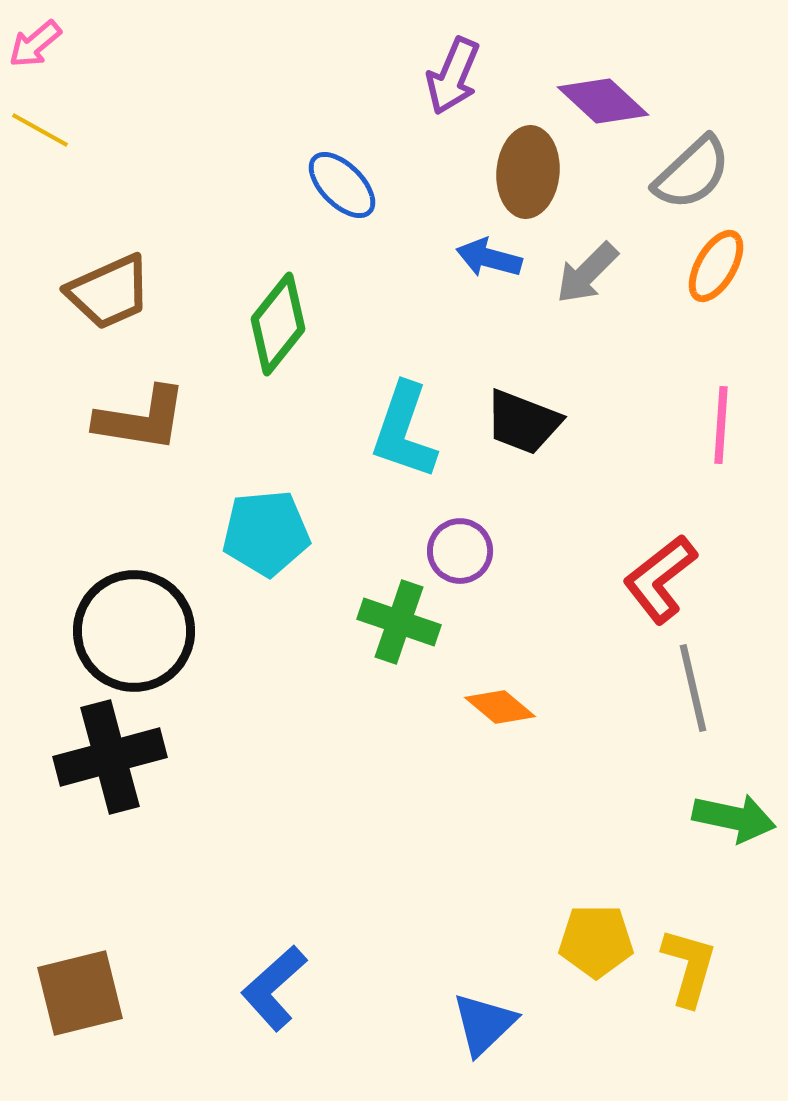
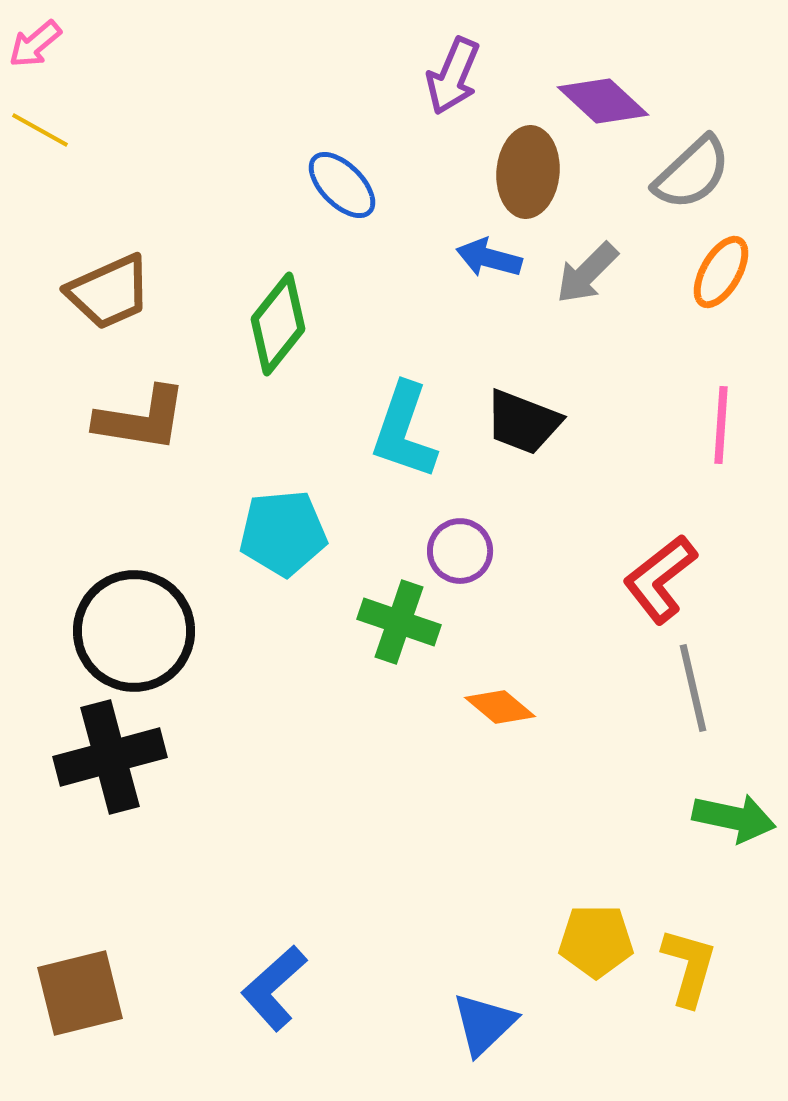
orange ellipse: moved 5 px right, 6 px down
cyan pentagon: moved 17 px right
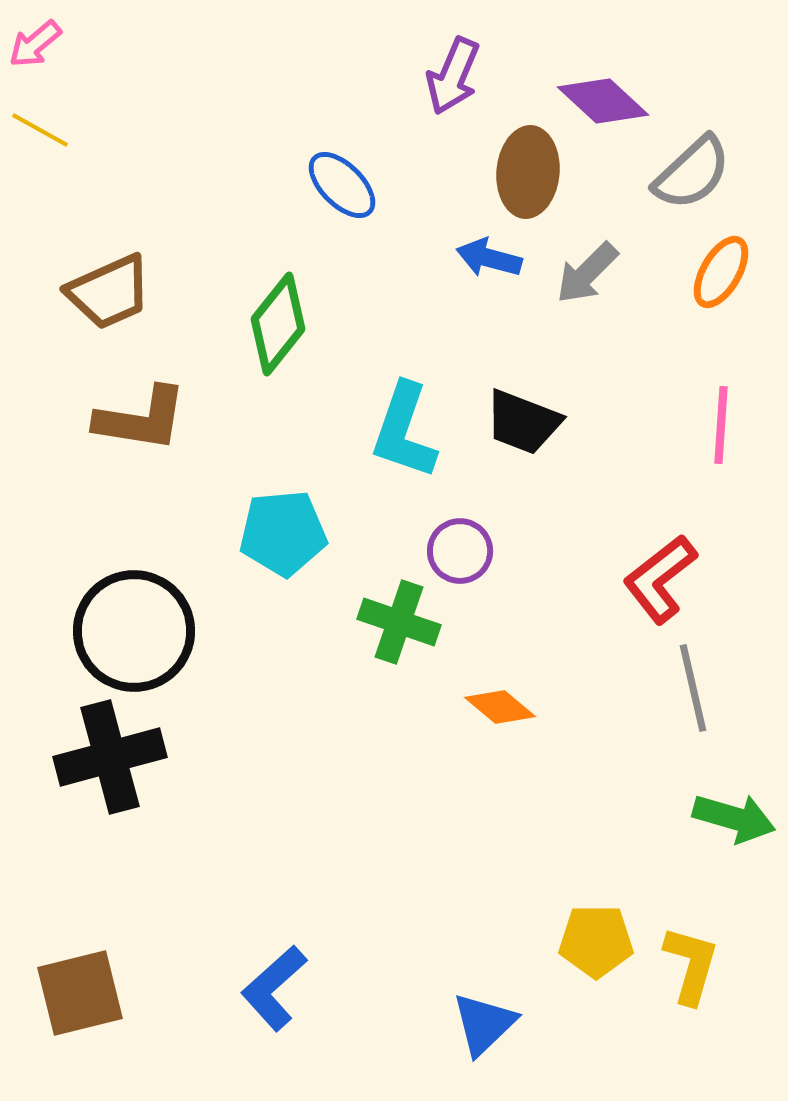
green arrow: rotated 4 degrees clockwise
yellow L-shape: moved 2 px right, 2 px up
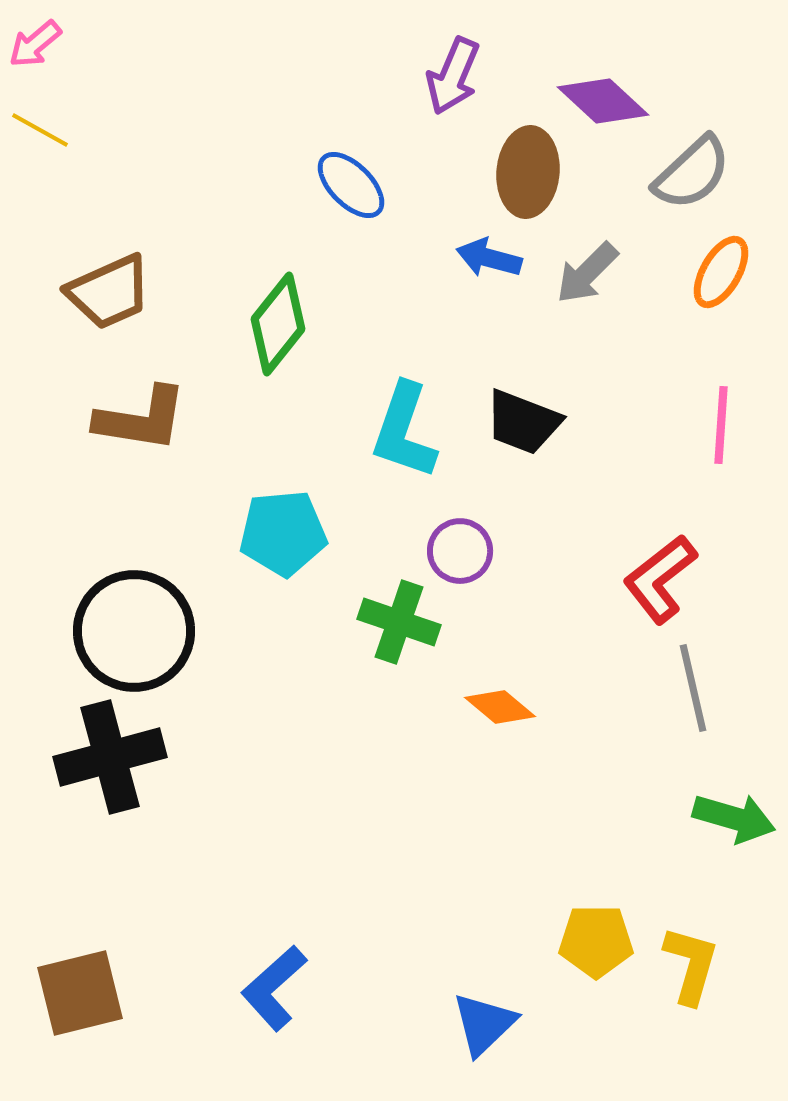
blue ellipse: moved 9 px right
